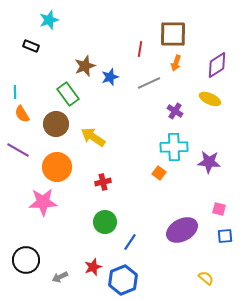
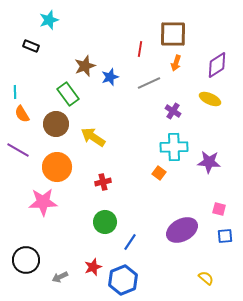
purple cross: moved 2 px left
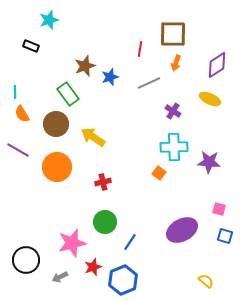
pink star: moved 29 px right, 41 px down; rotated 12 degrees counterclockwise
blue square: rotated 21 degrees clockwise
yellow semicircle: moved 3 px down
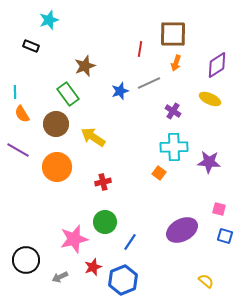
blue star: moved 10 px right, 14 px down
pink star: moved 2 px right, 4 px up
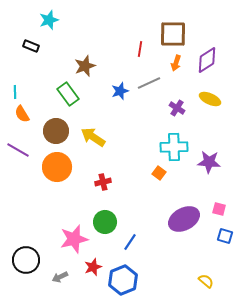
purple diamond: moved 10 px left, 5 px up
purple cross: moved 4 px right, 3 px up
brown circle: moved 7 px down
purple ellipse: moved 2 px right, 11 px up
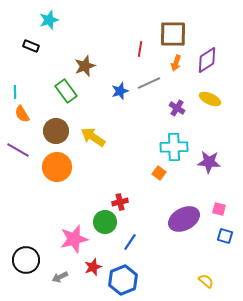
green rectangle: moved 2 px left, 3 px up
red cross: moved 17 px right, 20 px down
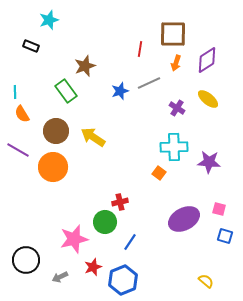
yellow ellipse: moved 2 px left; rotated 15 degrees clockwise
orange circle: moved 4 px left
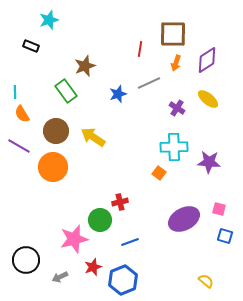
blue star: moved 2 px left, 3 px down
purple line: moved 1 px right, 4 px up
green circle: moved 5 px left, 2 px up
blue line: rotated 36 degrees clockwise
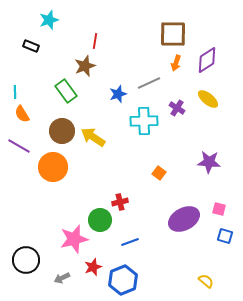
red line: moved 45 px left, 8 px up
brown circle: moved 6 px right
cyan cross: moved 30 px left, 26 px up
gray arrow: moved 2 px right, 1 px down
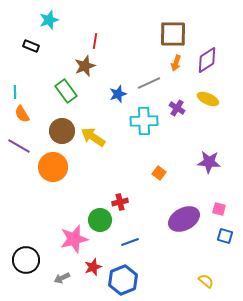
yellow ellipse: rotated 15 degrees counterclockwise
